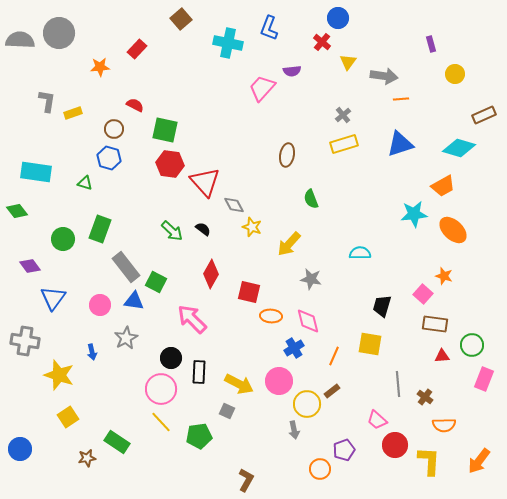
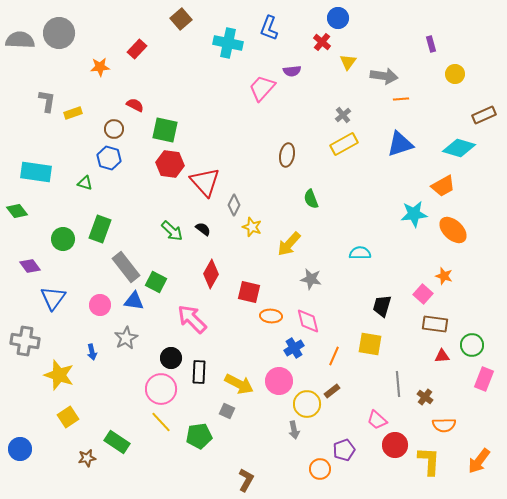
yellow rectangle at (344, 144): rotated 12 degrees counterclockwise
gray diamond at (234, 205): rotated 55 degrees clockwise
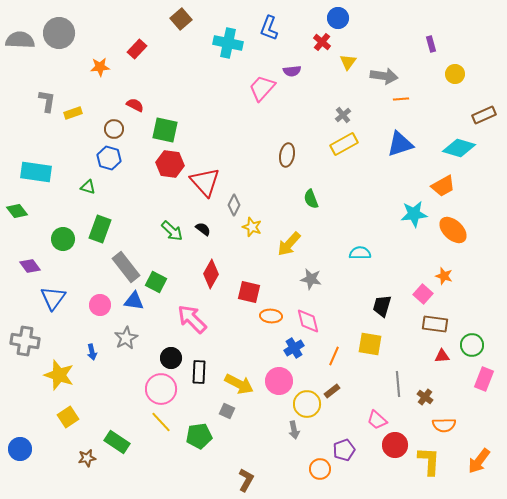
green triangle at (85, 183): moved 3 px right, 4 px down
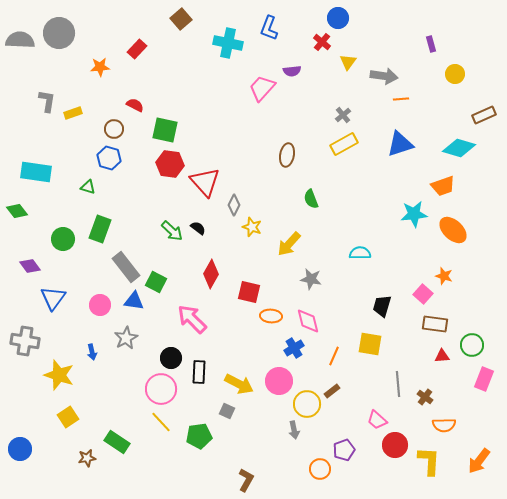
orange trapezoid at (443, 186): rotated 10 degrees clockwise
black semicircle at (203, 229): moved 5 px left, 1 px up
